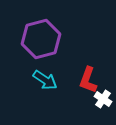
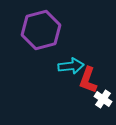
purple hexagon: moved 9 px up
cyan arrow: moved 26 px right, 14 px up; rotated 40 degrees counterclockwise
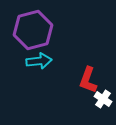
purple hexagon: moved 8 px left
cyan arrow: moved 32 px left, 5 px up
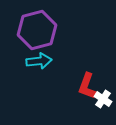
purple hexagon: moved 4 px right
red L-shape: moved 1 px left, 6 px down
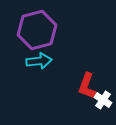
white cross: moved 1 px down
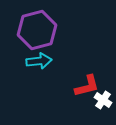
red L-shape: rotated 124 degrees counterclockwise
